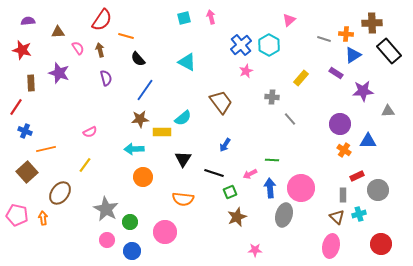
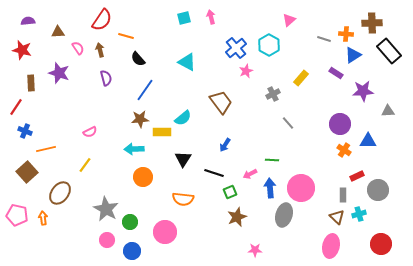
blue cross at (241, 45): moved 5 px left, 3 px down
gray cross at (272, 97): moved 1 px right, 3 px up; rotated 32 degrees counterclockwise
gray line at (290, 119): moved 2 px left, 4 px down
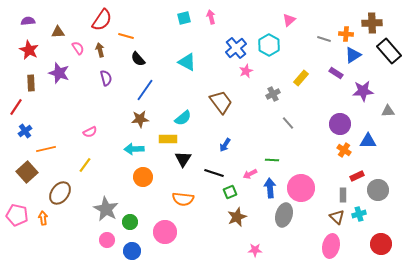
red star at (22, 50): moved 7 px right; rotated 12 degrees clockwise
blue cross at (25, 131): rotated 32 degrees clockwise
yellow rectangle at (162, 132): moved 6 px right, 7 px down
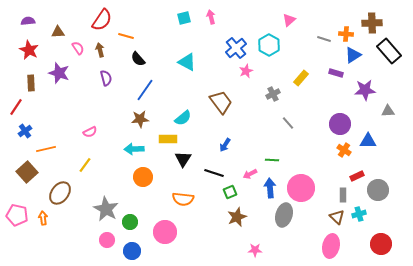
purple rectangle at (336, 73): rotated 16 degrees counterclockwise
purple star at (363, 91): moved 2 px right, 1 px up
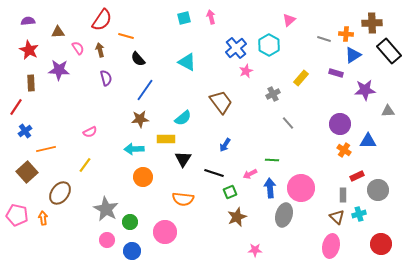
purple star at (59, 73): moved 3 px up; rotated 15 degrees counterclockwise
yellow rectangle at (168, 139): moved 2 px left
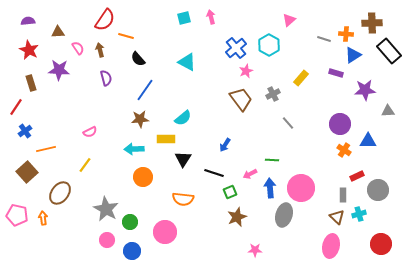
red semicircle at (102, 20): moved 3 px right
brown rectangle at (31, 83): rotated 14 degrees counterclockwise
brown trapezoid at (221, 102): moved 20 px right, 3 px up
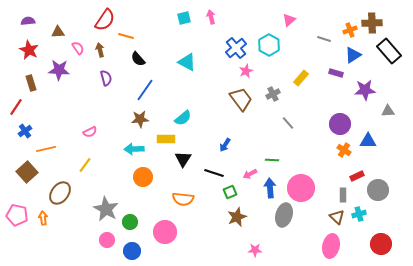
orange cross at (346, 34): moved 4 px right, 4 px up; rotated 24 degrees counterclockwise
